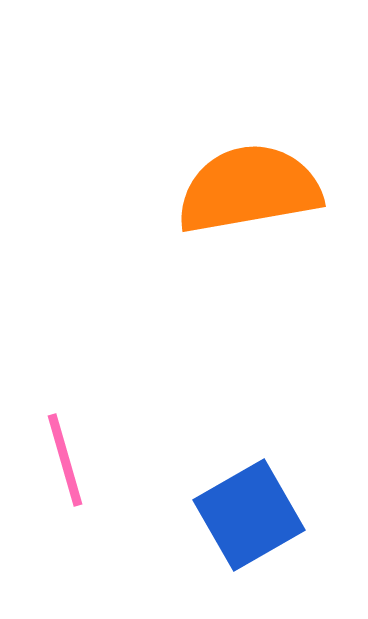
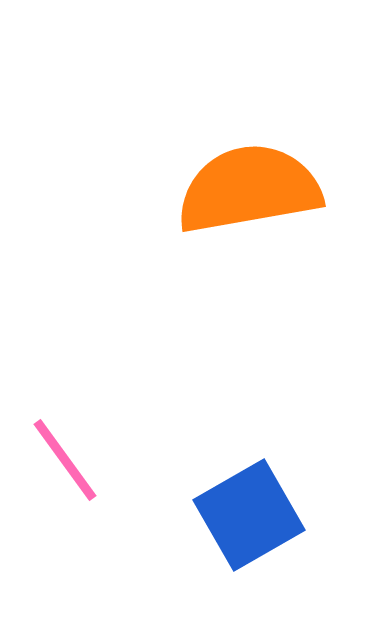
pink line: rotated 20 degrees counterclockwise
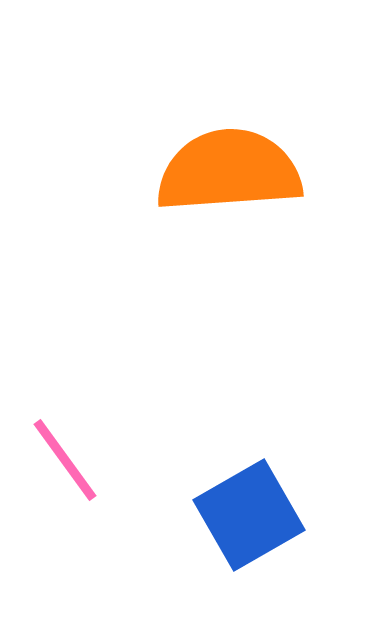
orange semicircle: moved 20 px left, 18 px up; rotated 6 degrees clockwise
